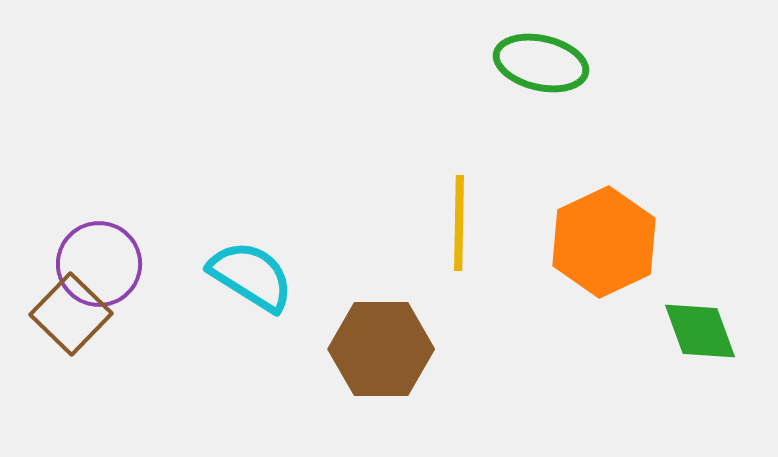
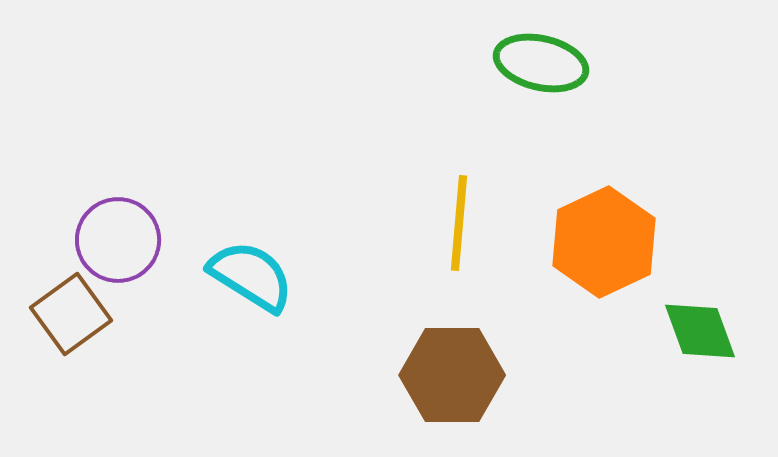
yellow line: rotated 4 degrees clockwise
purple circle: moved 19 px right, 24 px up
brown square: rotated 10 degrees clockwise
brown hexagon: moved 71 px right, 26 px down
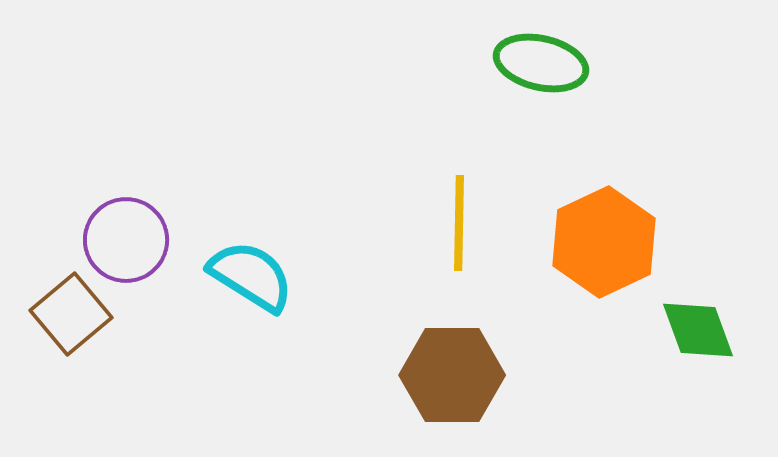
yellow line: rotated 4 degrees counterclockwise
purple circle: moved 8 px right
brown square: rotated 4 degrees counterclockwise
green diamond: moved 2 px left, 1 px up
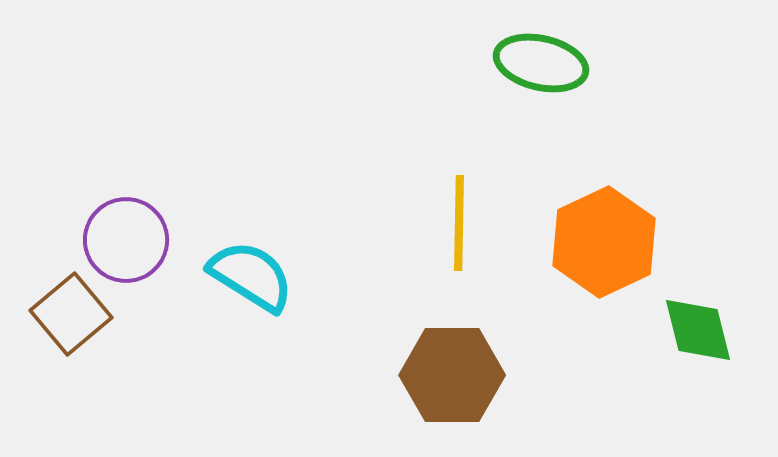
green diamond: rotated 6 degrees clockwise
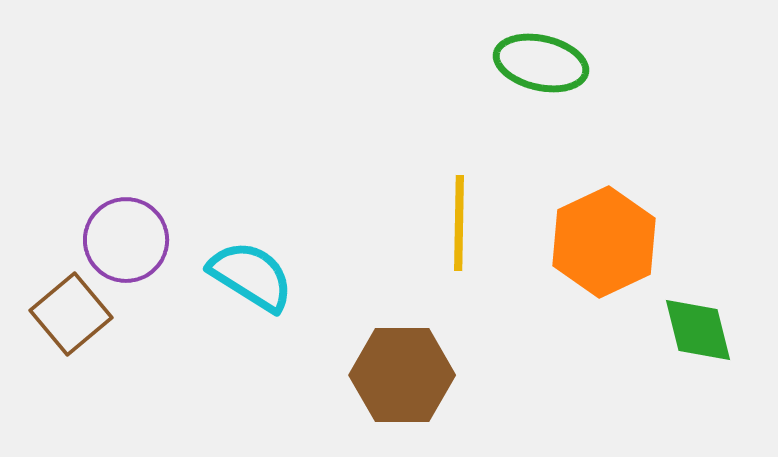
brown hexagon: moved 50 px left
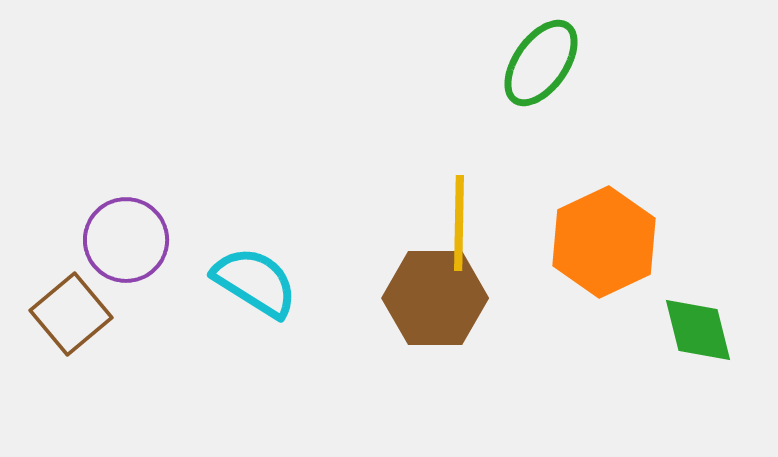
green ellipse: rotated 68 degrees counterclockwise
cyan semicircle: moved 4 px right, 6 px down
brown hexagon: moved 33 px right, 77 px up
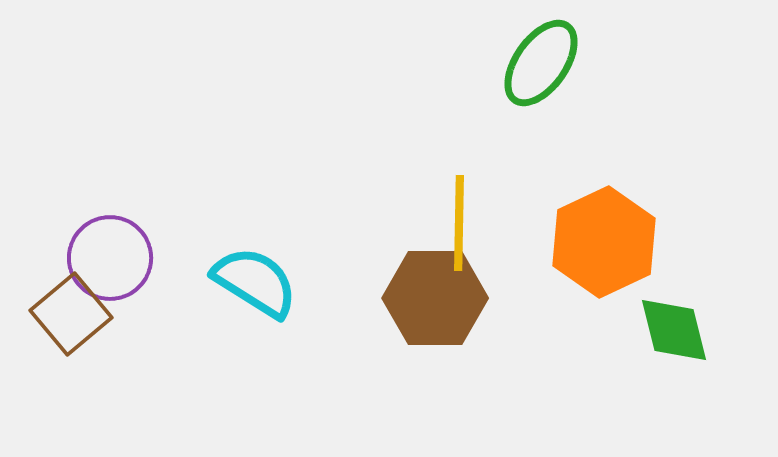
purple circle: moved 16 px left, 18 px down
green diamond: moved 24 px left
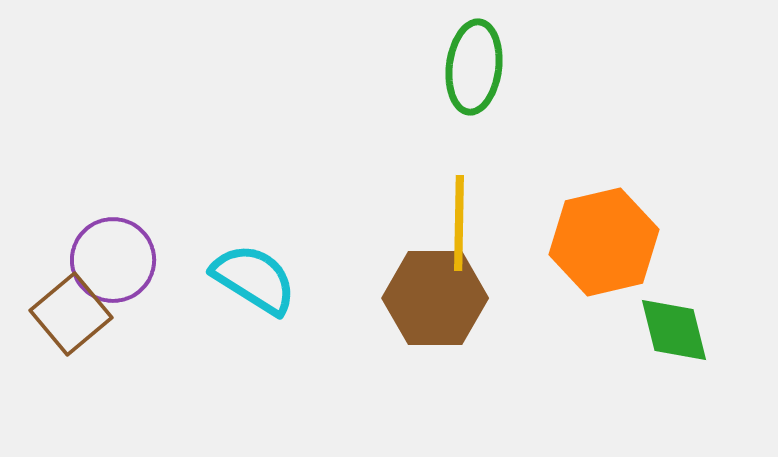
green ellipse: moved 67 px left, 4 px down; rotated 28 degrees counterclockwise
orange hexagon: rotated 12 degrees clockwise
purple circle: moved 3 px right, 2 px down
cyan semicircle: moved 1 px left, 3 px up
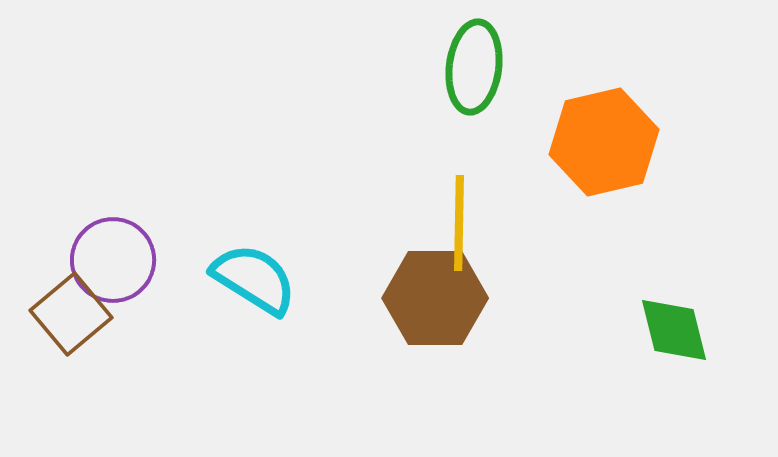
orange hexagon: moved 100 px up
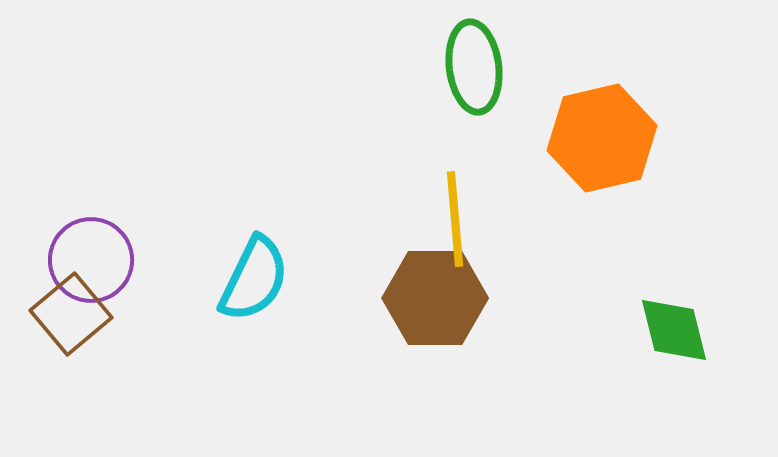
green ellipse: rotated 14 degrees counterclockwise
orange hexagon: moved 2 px left, 4 px up
yellow line: moved 4 px left, 4 px up; rotated 6 degrees counterclockwise
purple circle: moved 22 px left
cyan semicircle: rotated 84 degrees clockwise
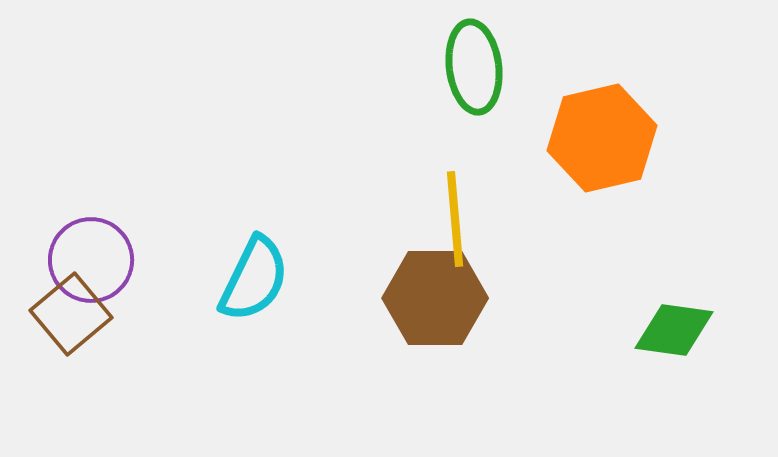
green diamond: rotated 68 degrees counterclockwise
